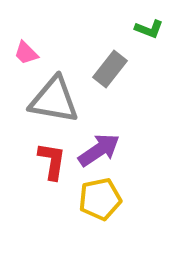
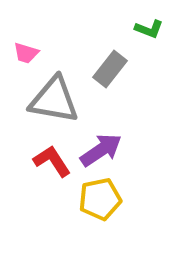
pink trapezoid: rotated 28 degrees counterclockwise
purple arrow: moved 2 px right
red L-shape: rotated 42 degrees counterclockwise
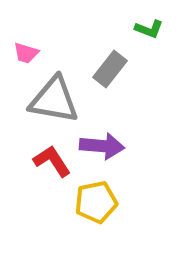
purple arrow: moved 1 px right, 4 px up; rotated 39 degrees clockwise
yellow pentagon: moved 4 px left, 3 px down
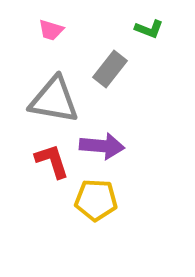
pink trapezoid: moved 25 px right, 23 px up
red L-shape: rotated 15 degrees clockwise
yellow pentagon: moved 2 px up; rotated 15 degrees clockwise
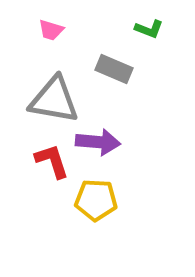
gray rectangle: moved 4 px right; rotated 75 degrees clockwise
purple arrow: moved 4 px left, 4 px up
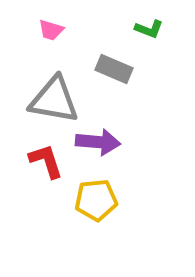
red L-shape: moved 6 px left
yellow pentagon: rotated 9 degrees counterclockwise
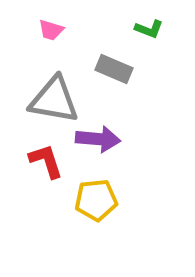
purple arrow: moved 3 px up
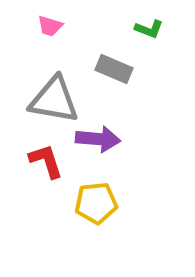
pink trapezoid: moved 1 px left, 4 px up
yellow pentagon: moved 3 px down
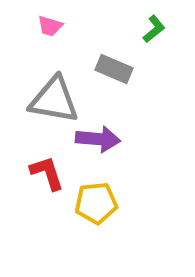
green L-shape: moved 5 px right; rotated 60 degrees counterclockwise
red L-shape: moved 1 px right, 12 px down
